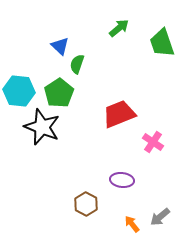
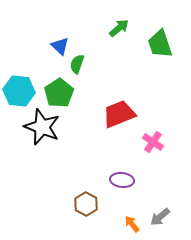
green trapezoid: moved 2 px left, 1 px down
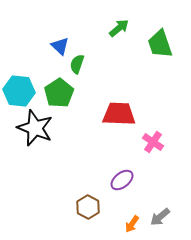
red trapezoid: rotated 24 degrees clockwise
black star: moved 7 px left, 1 px down
purple ellipse: rotated 45 degrees counterclockwise
brown hexagon: moved 2 px right, 3 px down
orange arrow: rotated 108 degrees counterclockwise
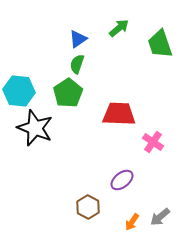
blue triangle: moved 18 px right, 7 px up; rotated 42 degrees clockwise
green pentagon: moved 9 px right
orange arrow: moved 2 px up
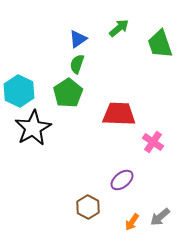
cyan hexagon: rotated 20 degrees clockwise
black star: moved 2 px left; rotated 21 degrees clockwise
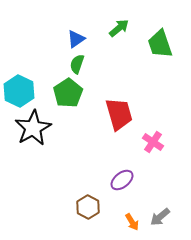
blue triangle: moved 2 px left
red trapezoid: rotated 72 degrees clockwise
orange arrow: rotated 66 degrees counterclockwise
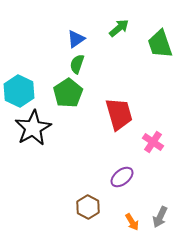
purple ellipse: moved 3 px up
gray arrow: rotated 25 degrees counterclockwise
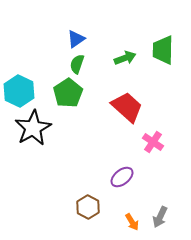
green arrow: moved 6 px right, 30 px down; rotated 20 degrees clockwise
green trapezoid: moved 3 px right, 6 px down; rotated 20 degrees clockwise
red trapezoid: moved 8 px right, 7 px up; rotated 32 degrees counterclockwise
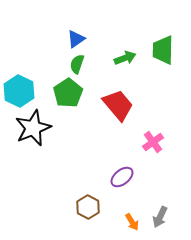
red trapezoid: moved 9 px left, 2 px up; rotated 8 degrees clockwise
black star: rotated 6 degrees clockwise
pink cross: rotated 20 degrees clockwise
